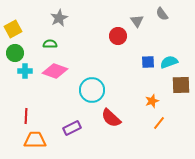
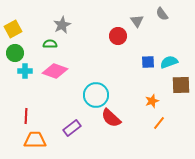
gray star: moved 3 px right, 7 px down
cyan circle: moved 4 px right, 5 px down
purple rectangle: rotated 12 degrees counterclockwise
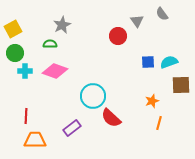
cyan circle: moved 3 px left, 1 px down
orange line: rotated 24 degrees counterclockwise
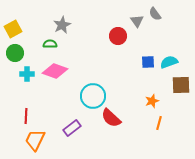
gray semicircle: moved 7 px left
cyan cross: moved 2 px right, 3 px down
orange trapezoid: rotated 65 degrees counterclockwise
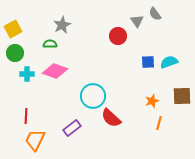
brown square: moved 1 px right, 11 px down
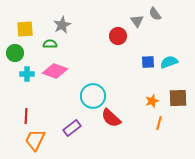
yellow square: moved 12 px right; rotated 24 degrees clockwise
brown square: moved 4 px left, 2 px down
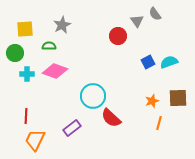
green semicircle: moved 1 px left, 2 px down
blue square: rotated 24 degrees counterclockwise
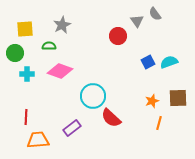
pink diamond: moved 5 px right
red line: moved 1 px down
orange trapezoid: moved 3 px right; rotated 60 degrees clockwise
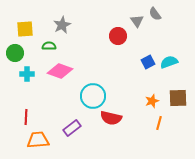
red semicircle: rotated 30 degrees counterclockwise
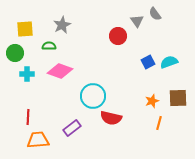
red line: moved 2 px right
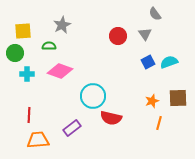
gray triangle: moved 8 px right, 13 px down
yellow square: moved 2 px left, 2 px down
red line: moved 1 px right, 2 px up
